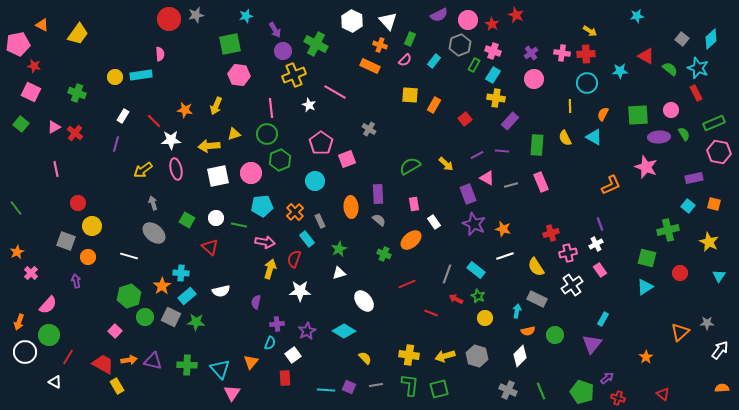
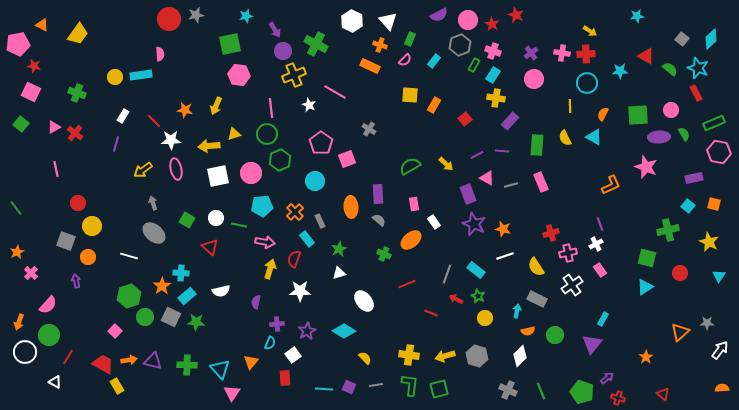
cyan line at (326, 390): moved 2 px left, 1 px up
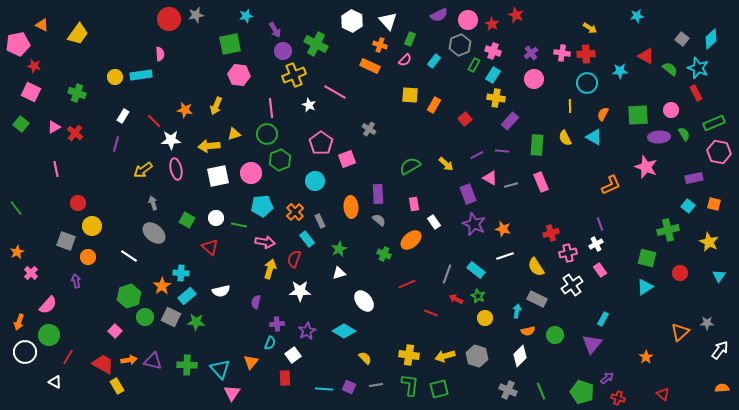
yellow arrow at (590, 31): moved 3 px up
pink triangle at (487, 178): moved 3 px right
white line at (129, 256): rotated 18 degrees clockwise
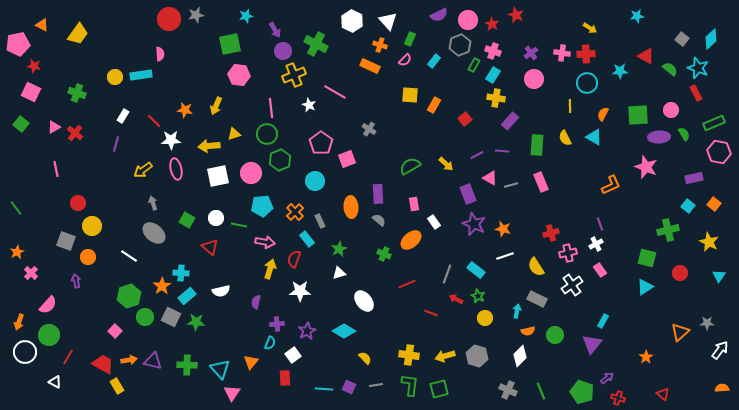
orange square at (714, 204): rotated 24 degrees clockwise
cyan rectangle at (603, 319): moved 2 px down
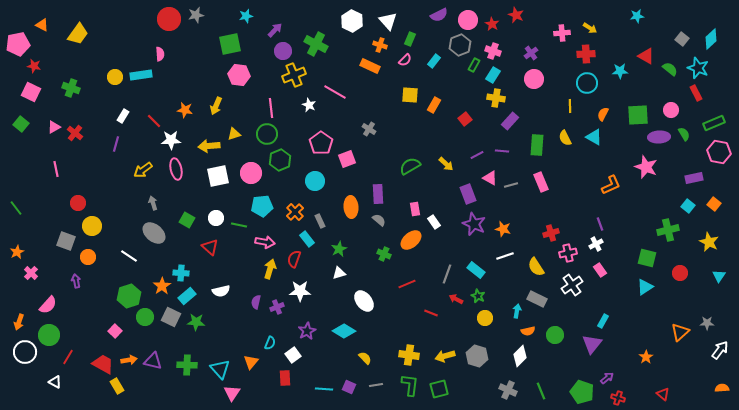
purple arrow at (275, 30): rotated 105 degrees counterclockwise
pink cross at (562, 53): moved 20 px up; rotated 14 degrees counterclockwise
green cross at (77, 93): moved 6 px left, 5 px up
pink rectangle at (414, 204): moved 1 px right, 5 px down
purple cross at (277, 324): moved 17 px up; rotated 16 degrees counterclockwise
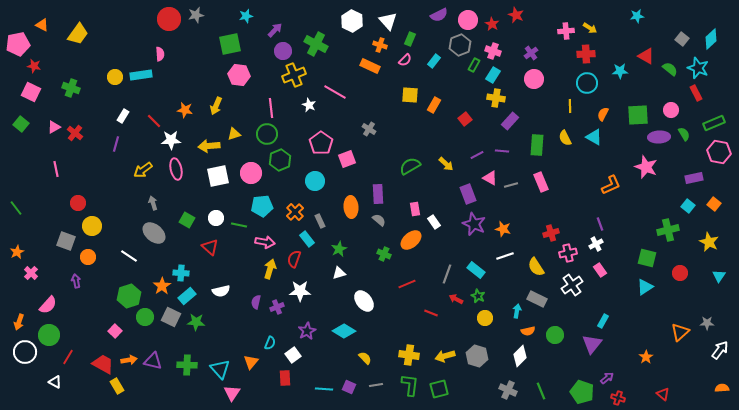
pink cross at (562, 33): moved 4 px right, 2 px up
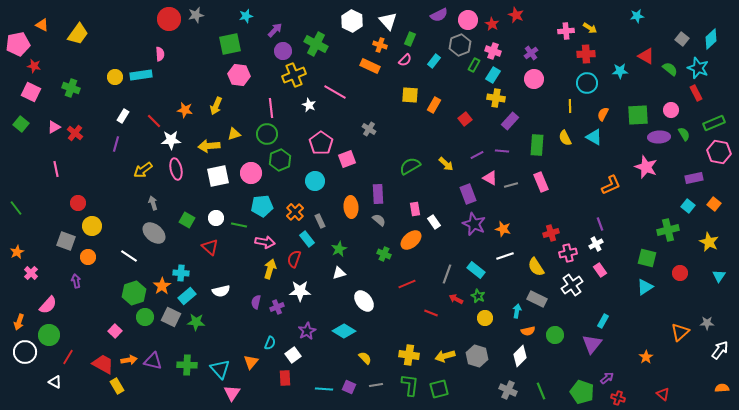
green hexagon at (129, 296): moved 5 px right, 3 px up
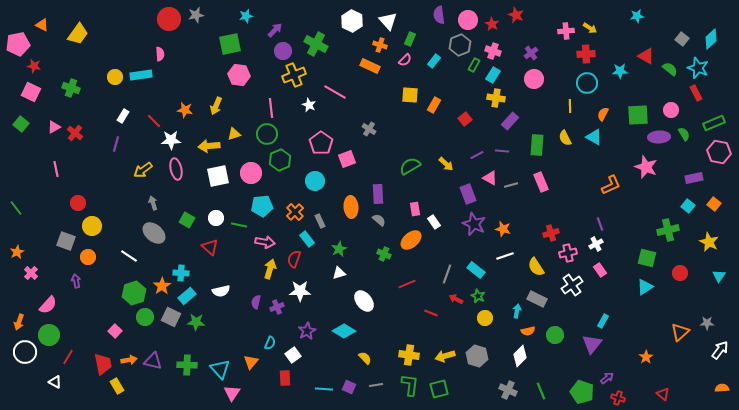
purple semicircle at (439, 15): rotated 108 degrees clockwise
red trapezoid at (103, 364): rotated 50 degrees clockwise
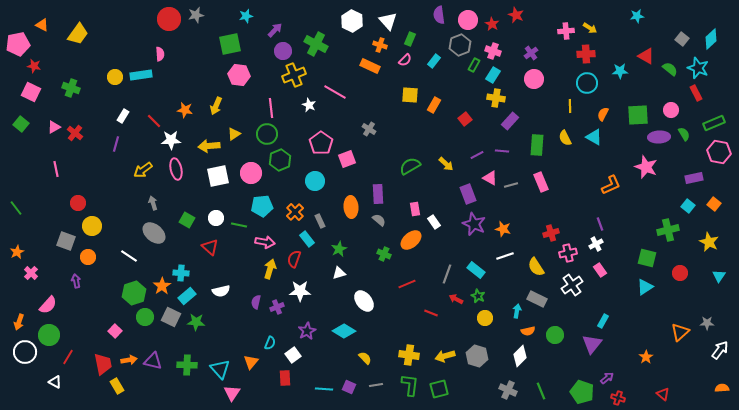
yellow triangle at (234, 134): rotated 16 degrees counterclockwise
